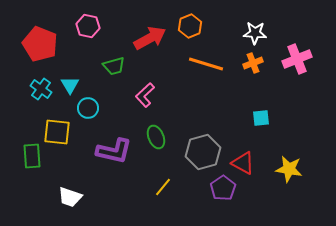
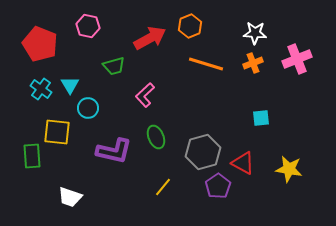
purple pentagon: moved 5 px left, 2 px up
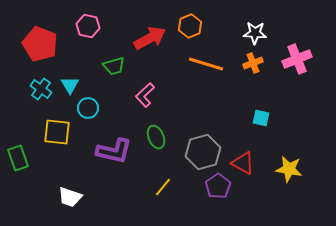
cyan square: rotated 18 degrees clockwise
green rectangle: moved 14 px left, 2 px down; rotated 15 degrees counterclockwise
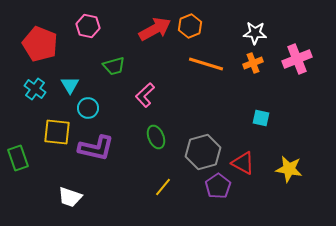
red arrow: moved 5 px right, 9 px up
cyan cross: moved 6 px left
purple L-shape: moved 18 px left, 3 px up
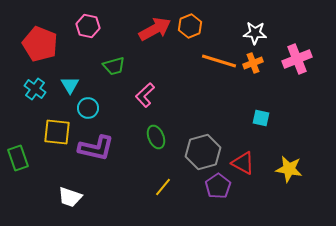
orange line: moved 13 px right, 3 px up
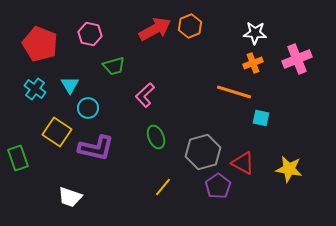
pink hexagon: moved 2 px right, 8 px down
orange line: moved 15 px right, 31 px down
yellow square: rotated 28 degrees clockwise
